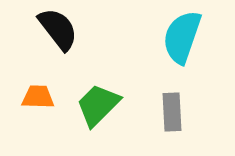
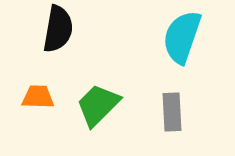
black semicircle: rotated 48 degrees clockwise
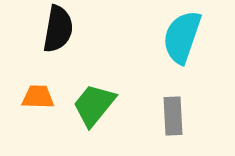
green trapezoid: moved 4 px left; rotated 6 degrees counterclockwise
gray rectangle: moved 1 px right, 4 px down
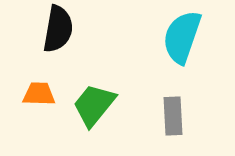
orange trapezoid: moved 1 px right, 3 px up
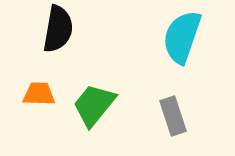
gray rectangle: rotated 15 degrees counterclockwise
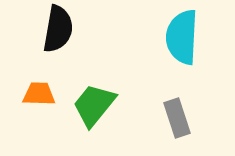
cyan semicircle: rotated 16 degrees counterclockwise
gray rectangle: moved 4 px right, 2 px down
